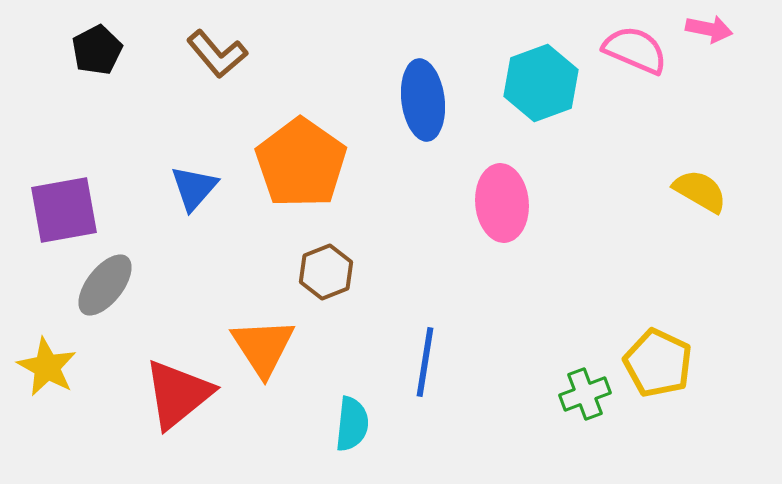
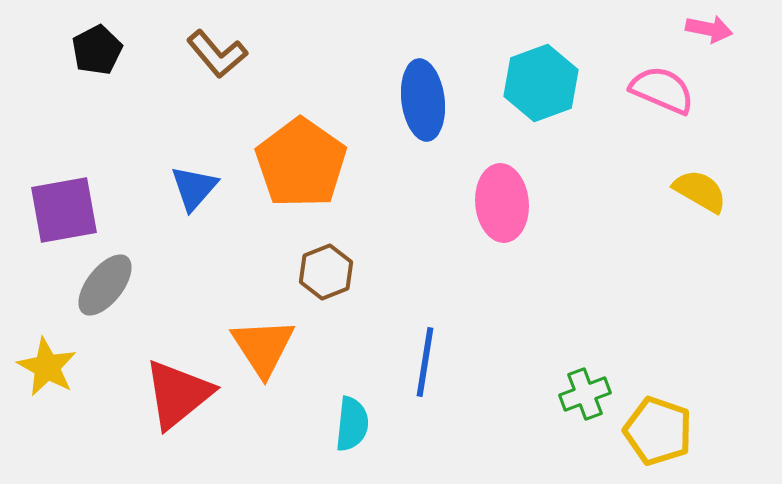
pink semicircle: moved 27 px right, 40 px down
yellow pentagon: moved 68 px down; rotated 6 degrees counterclockwise
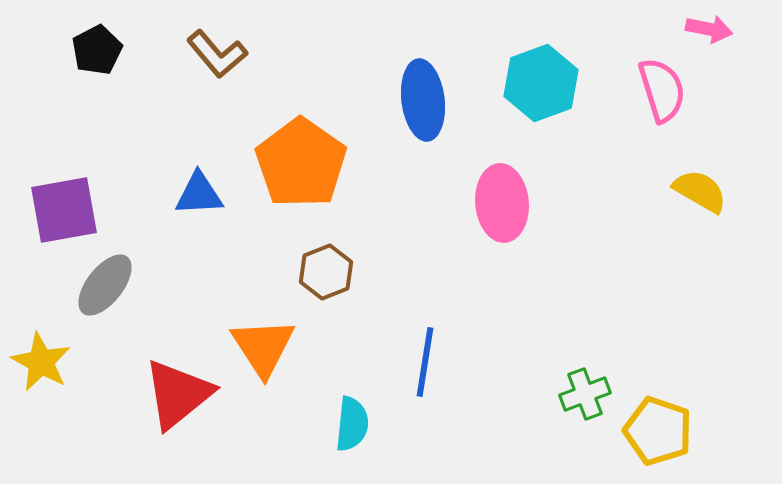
pink semicircle: rotated 50 degrees clockwise
blue triangle: moved 5 px right, 6 px down; rotated 46 degrees clockwise
yellow star: moved 6 px left, 5 px up
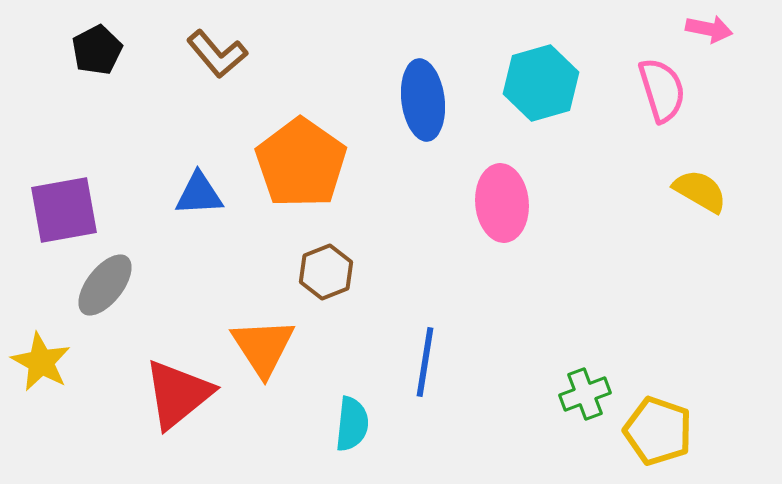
cyan hexagon: rotated 4 degrees clockwise
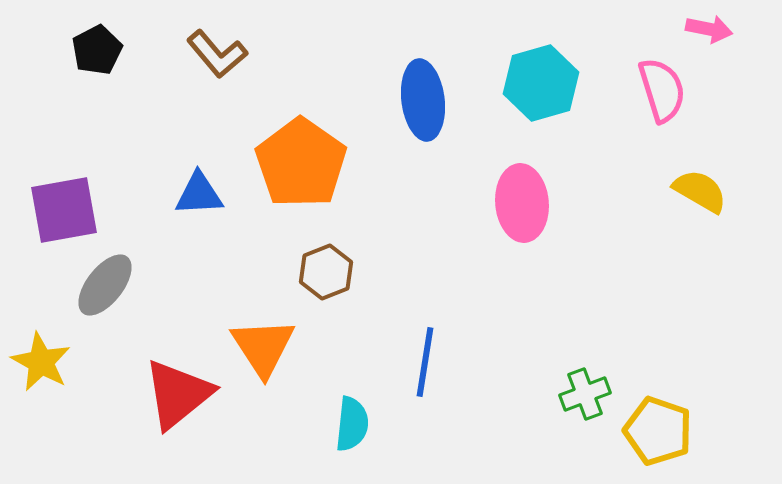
pink ellipse: moved 20 px right
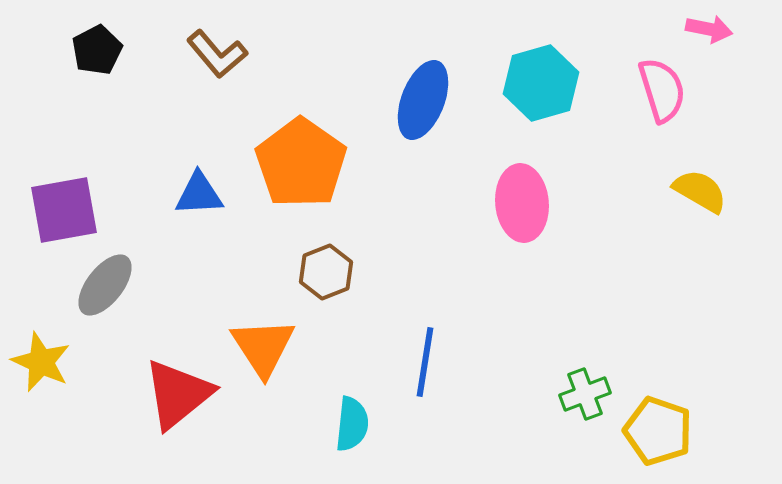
blue ellipse: rotated 28 degrees clockwise
yellow star: rotated 4 degrees counterclockwise
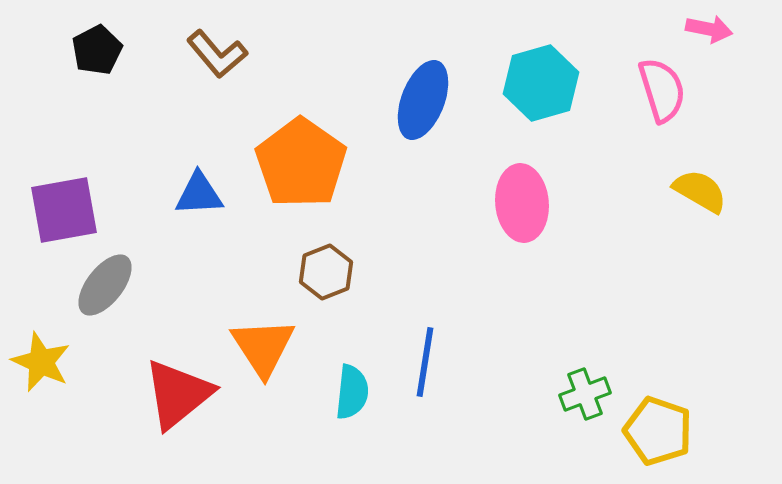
cyan semicircle: moved 32 px up
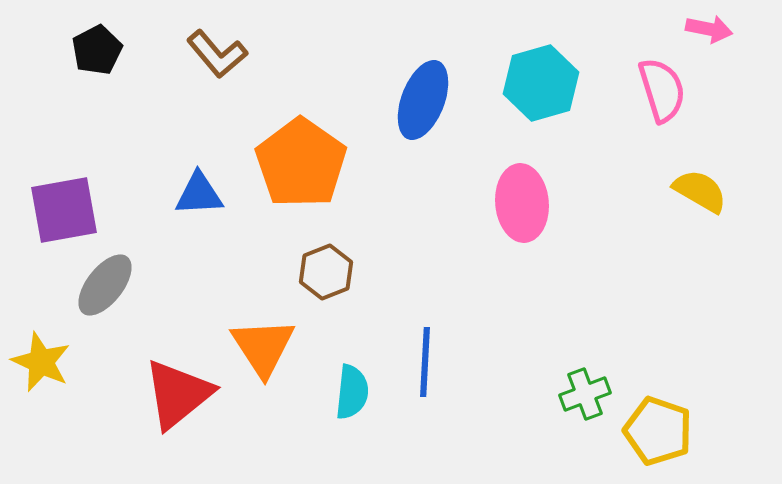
blue line: rotated 6 degrees counterclockwise
